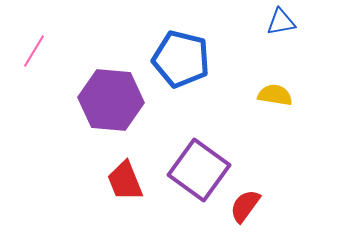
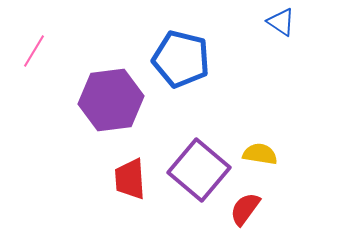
blue triangle: rotated 44 degrees clockwise
yellow semicircle: moved 15 px left, 59 px down
purple hexagon: rotated 12 degrees counterclockwise
purple square: rotated 4 degrees clockwise
red trapezoid: moved 5 px right, 2 px up; rotated 18 degrees clockwise
red semicircle: moved 3 px down
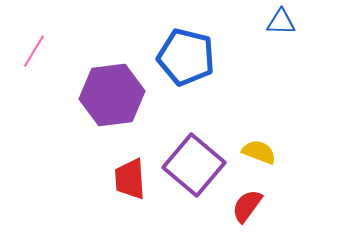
blue triangle: rotated 32 degrees counterclockwise
blue pentagon: moved 5 px right, 2 px up
purple hexagon: moved 1 px right, 5 px up
yellow semicircle: moved 1 px left, 2 px up; rotated 12 degrees clockwise
purple square: moved 5 px left, 5 px up
red semicircle: moved 2 px right, 3 px up
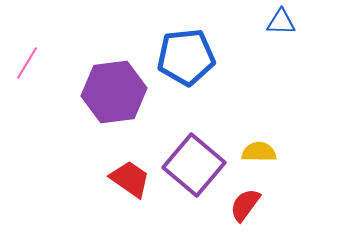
pink line: moved 7 px left, 12 px down
blue pentagon: rotated 20 degrees counterclockwise
purple hexagon: moved 2 px right, 3 px up
yellow semicircle: rotated 20 degrees counterclockwise
red trapezoid: rotated 129 degrees clockwise
red semicircle: moved 2 px left, 1 px up
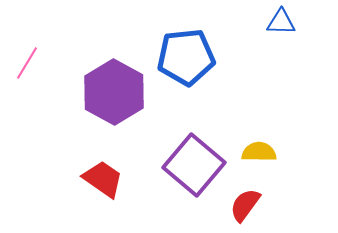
purple hexagon: rotated 24 degrees counterclockwise
red trapezoid: moved 27 px left
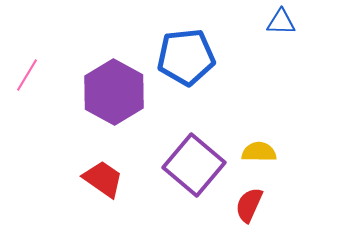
pink line: moved 12 px down
red semicircle: moved 4 px right; rotated 12 degrees counterclockwise
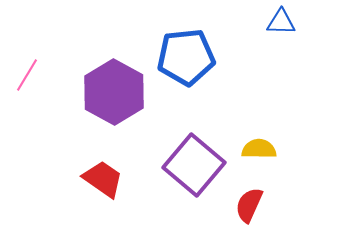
yellow semicircle: moved 3 px up
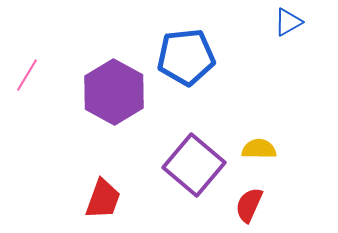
blue triangle: moved 7 px right; rotated 32 degrees counterclockwise
red trapezoid: moved 20 px down; rotated 75 degrees clockwise
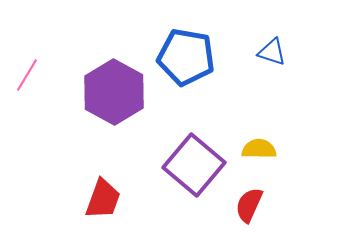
blue triangle: moved 16 px left, 30 px down; rotated 48 degrees clockwise
blue pentagon: rotated 16 degrees clockwise
